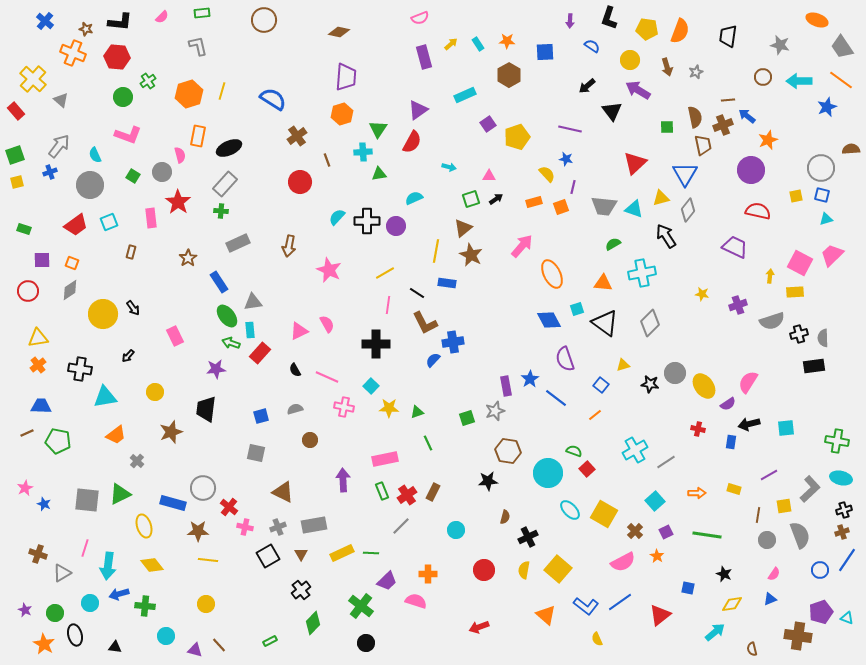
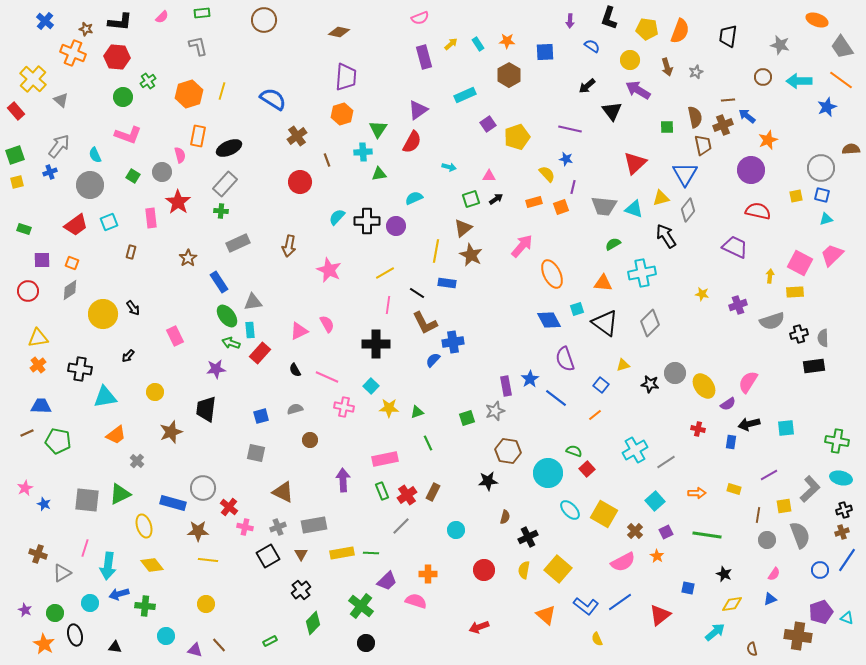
yellow rectangle at (342, 553): rotated 15 degrees clockwise
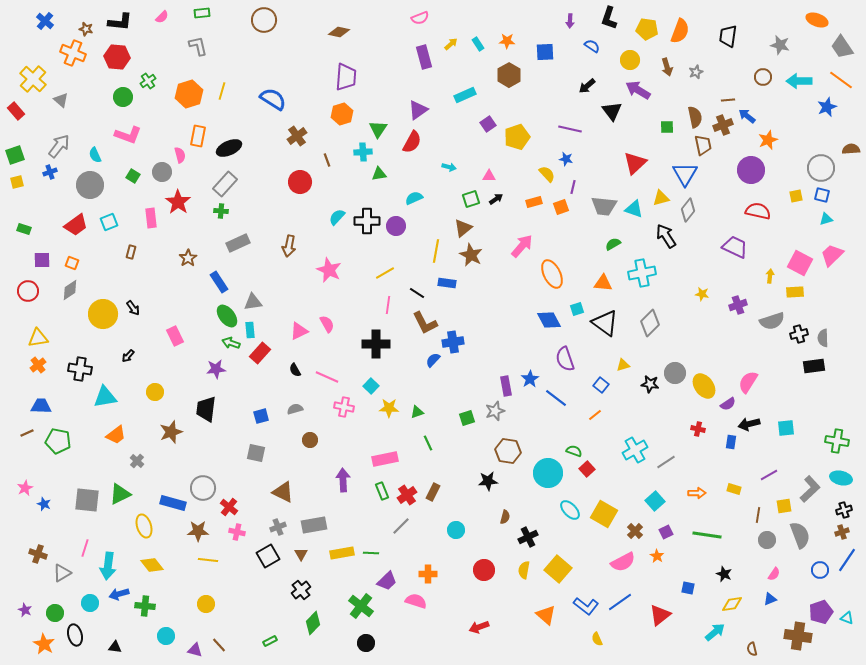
pink cross at (245, 527): moved 8 px left, 5 px down
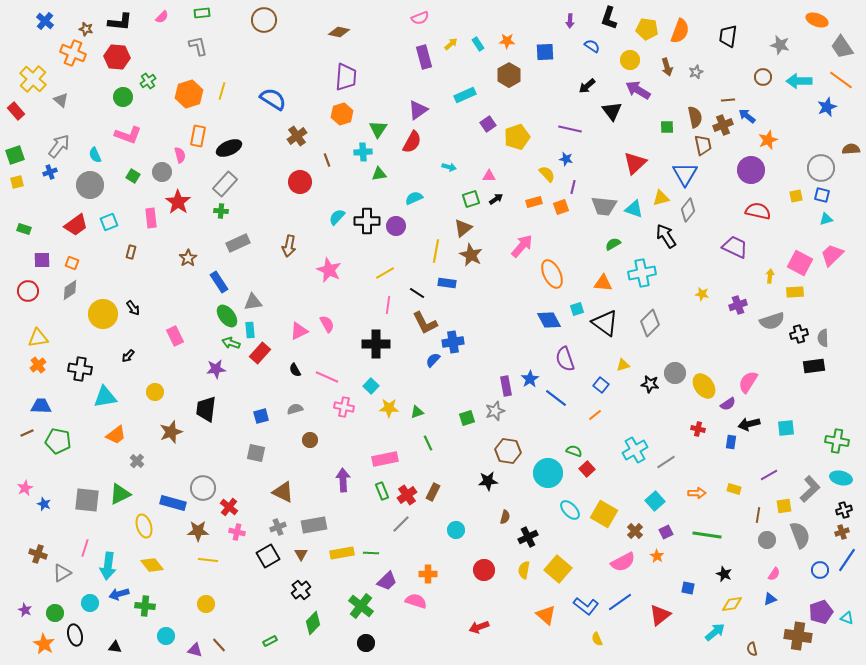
gray line at (401, 526): moved 2 px up
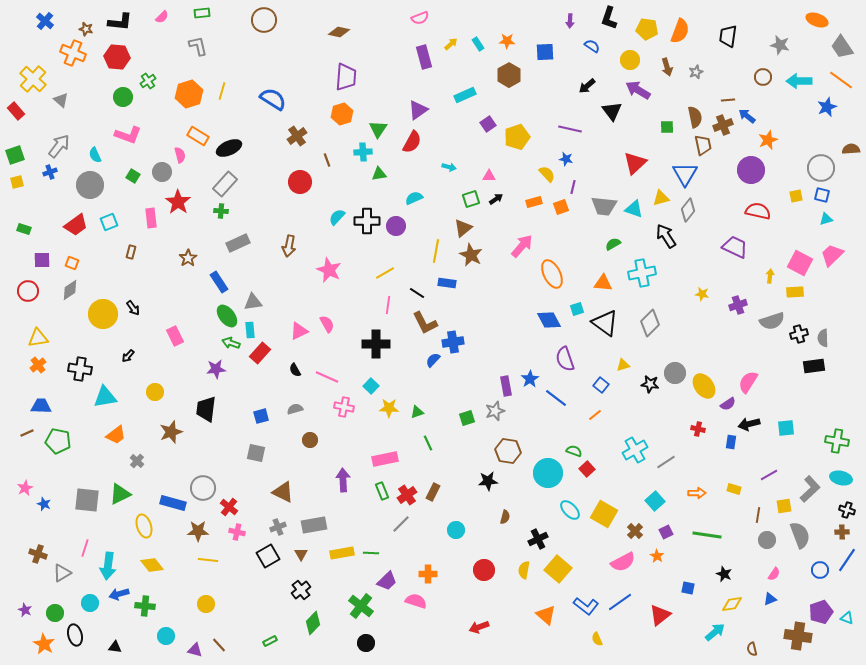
orange rectangle at (198, 136): rotated 70 degrees counterclockwise
black cross at (844, 510): moved 3 px right; rotated 35 degrees clockwise
brown cross at (842, 532): rotated 16 degrees clockwise
black cross at (528, 537): moved 10 px right, 2 px down
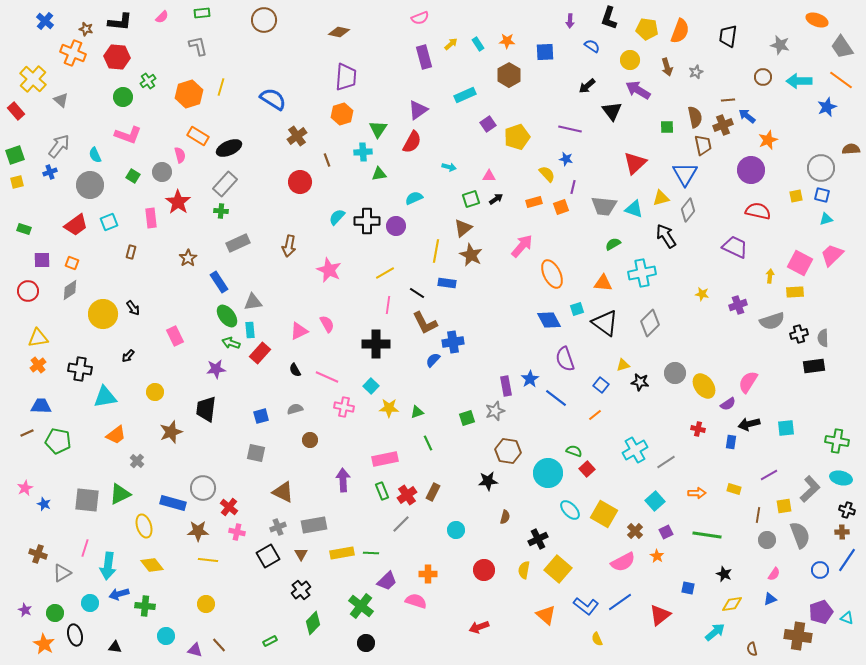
yellow line at (222, 91): moved 1 px left, 4 px up
black star at (650, 384): moved 10 px left, 2 px up
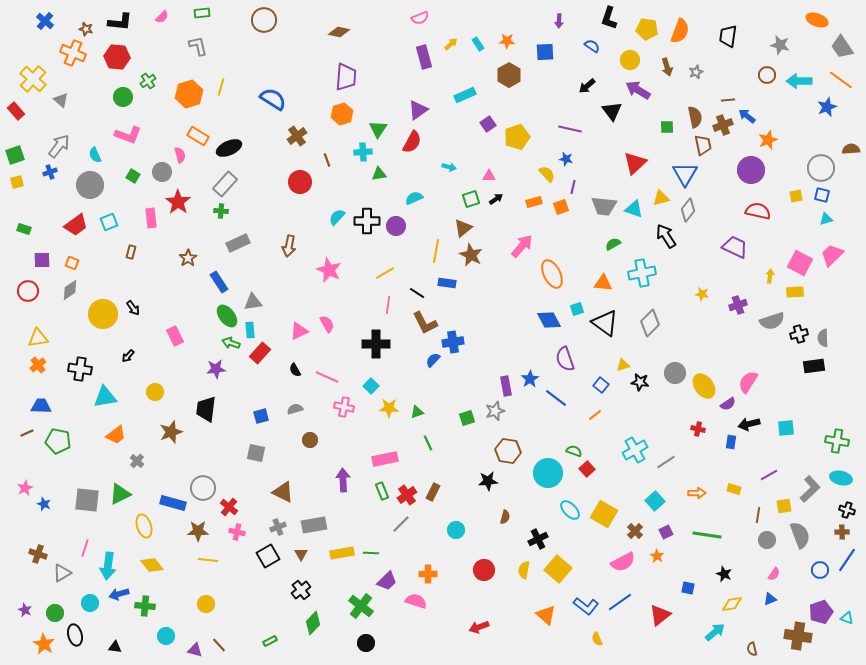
purple arrow at (570, 21): moved 11 px left
brown circle at (763, 77): moved 4 px right, 2 px up
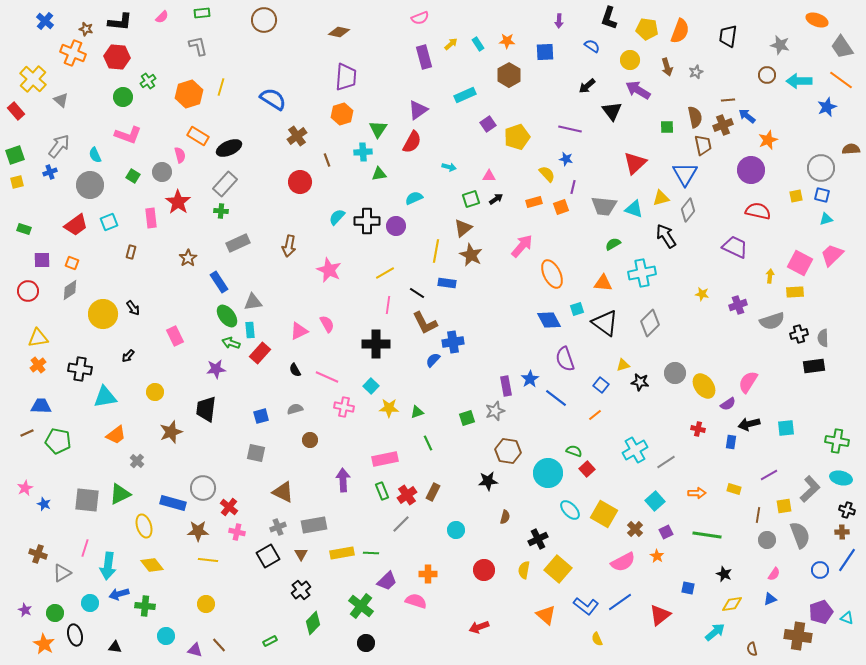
brown cross at (635, 531): moved 2 px up
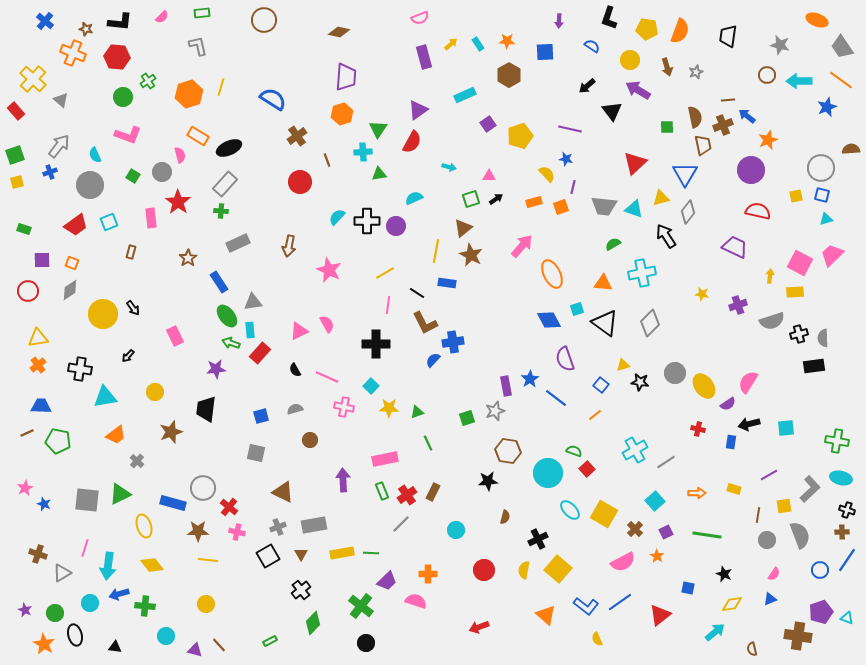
yellow pentagon at (517, 137): moved 3 px right, 1 px up
gray diamond at (688, 210): moved 2 px down
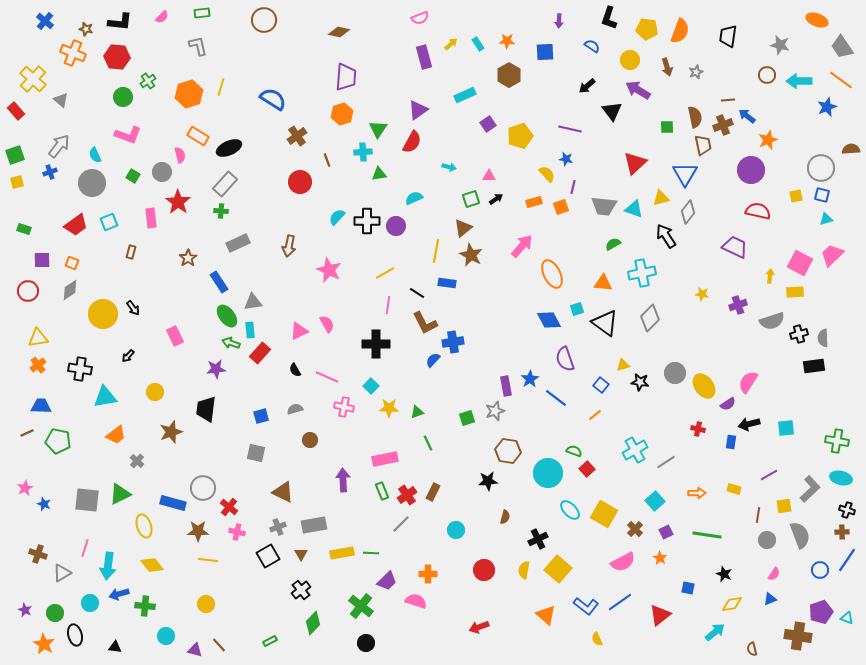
gray circle at (90, 185): moved 2 px right, 2 px up
gray diamond at (650, 323): moved 5 px up
orange star at (657, 556): moved 3 px right, 2 px down
